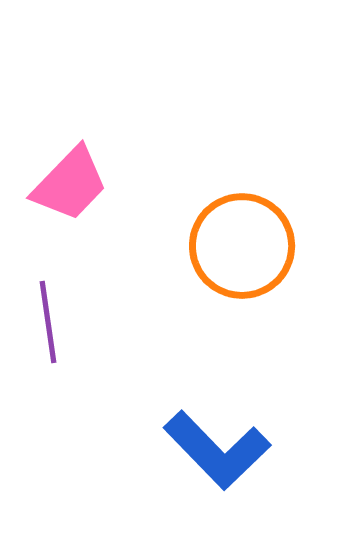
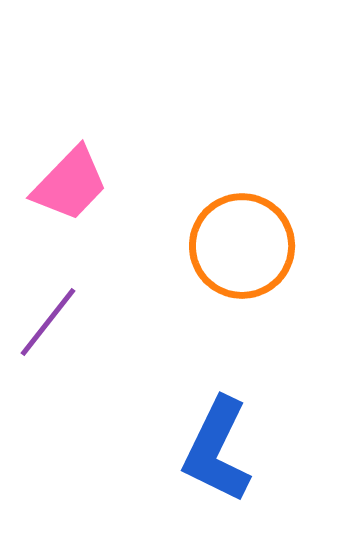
purple line: rotated 46 degrees clockwise
blue L-shape: rotated 70 degrees clockwise
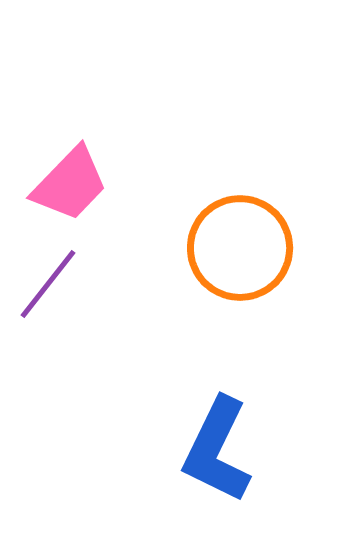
orange circle: moved 2 px left, 2 px down
purple line: moved 38 px up
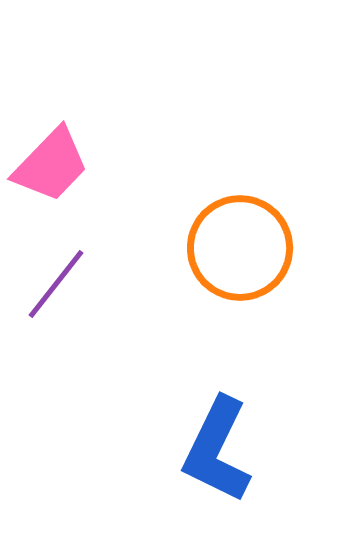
pink trapezoid: moved 19 px left, 19 px up
purple line: moved 8 px right
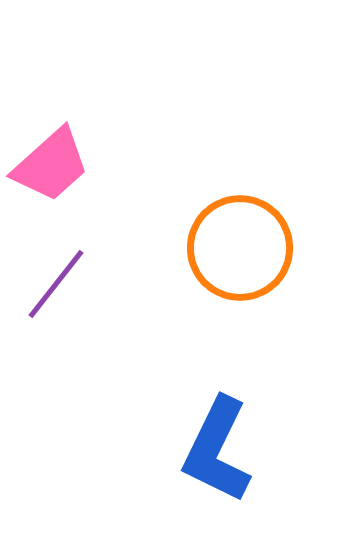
pink trapezoid: rotated 4 degrees clockwise
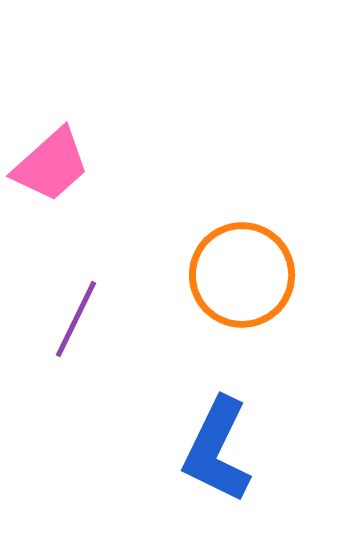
orange circle: moved 2 px right, 27 px down
purple line: moved 20 px right, 35 px down; rotated 12 degrees counterclockwise
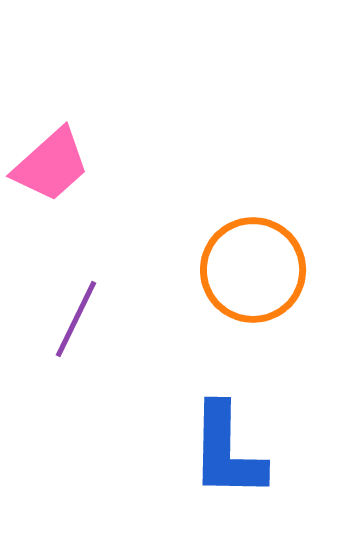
orange circle: moved 11 px right, 5 px up
blue L-shape: moved 10 px right, 1 px down; rotated 25 degrees counterclockwise
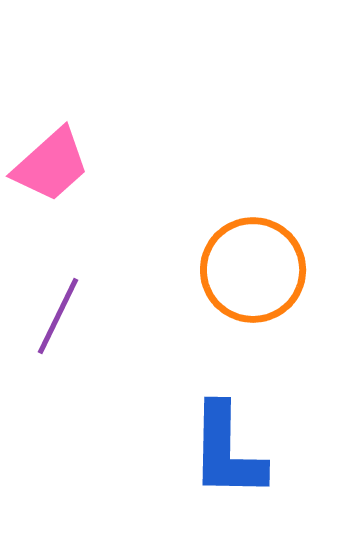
purple line: moved 18 px left, 3 px up
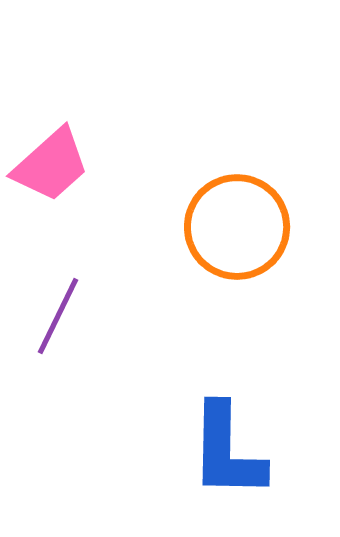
orange circle: moved 16 px left, 43 px up
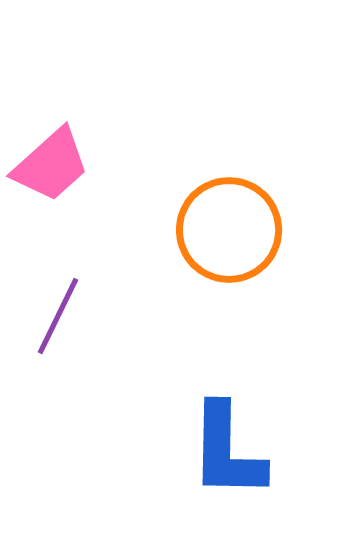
orange circle: moved 8 px left, 3 px down
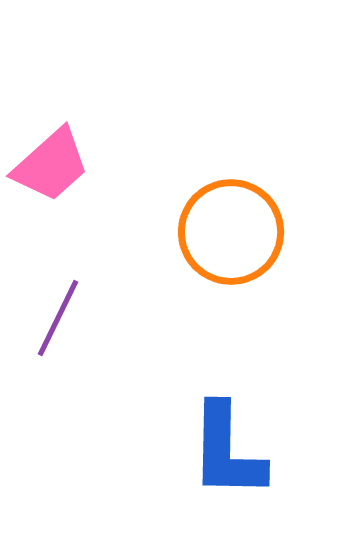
orange circle: moved 2 px right, 2 px down
purple line: moved 2 px down
